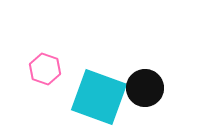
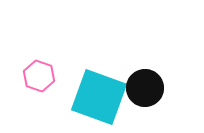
pink hexagon: moved 6 px left, 7 px down
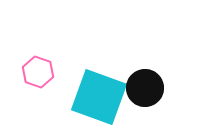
pink hexagon: moved 1 px left, 4 px up
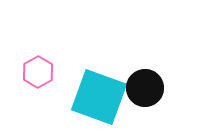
pink hexagon: rotated 12 degrees clockwise
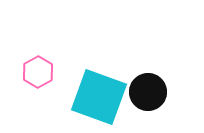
black circle: moved 3 px right, 4 px down
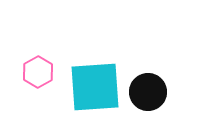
cyan square: moved 4 px left, 10 px up; rotated 24 degrees counterclockwise
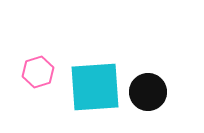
pink hexagon: rotated 12 degrees clockwise
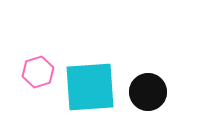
cyan square: moved 5 px left
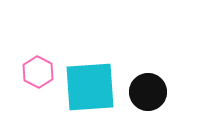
pink hexagon: rotated 16 degrees counterclockwise
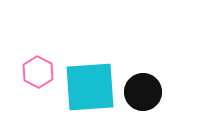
black circle: moved 5 px left
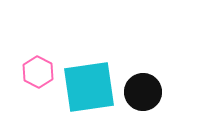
cyan square: moved 1 px left; rotated 4 degrees counterclockwise
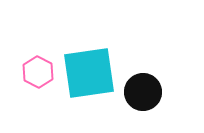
cyan square: moved 14 px up
